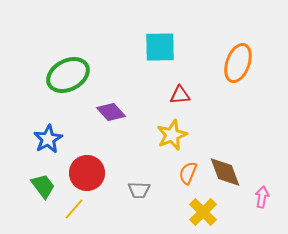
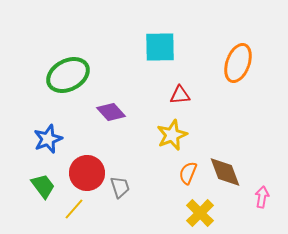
blue star: rotated 8 degrees clockwise
gray trapezoid: moved 19 px left, 3 px up; rotated 110 degrees counterclockwise
yellow cross: moved 3 px left, 1 px down
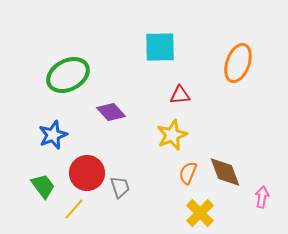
blue star: moved 5 px right, 4 px up
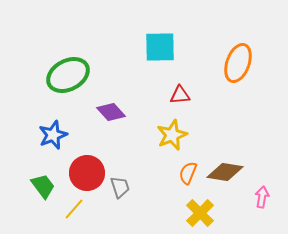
brown diamond: rotated 60 degrees counterclockwise
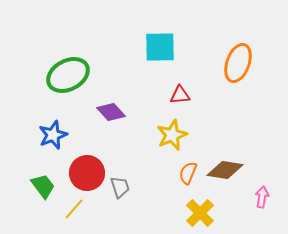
brown diamond: moved 2 px up
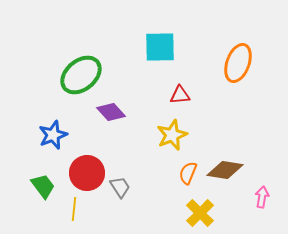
green ellipse: moved 13 px right; rotated 12 degrees counterclockwise
gray trapezoid: rotated 15 degrees counterclockwise
yellow line: rotated 35 degrees counterclockwise
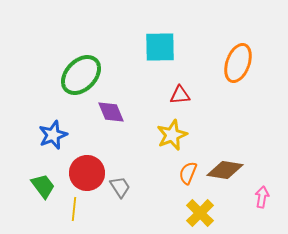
green ellipse: rotated 6 degrees counterclockwise
purple diamond: rotated 20 degrees clockwise
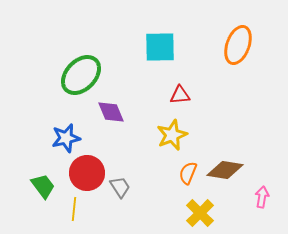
orange ellipse: moved 18 px up
blue star: moved 13 px right, 3 px down; rotated 8 degrees clockwise
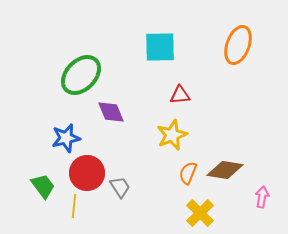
yellow line: moved 3 px up
